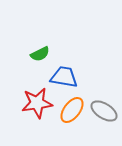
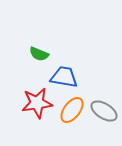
green semicircle: moved 1 px left; rotated 48 degrees clockwise
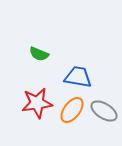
blue trapezoid: moved 14 px right
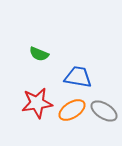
orange ellipse: rotated 20 degrees clockwise
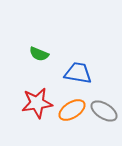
blue trapezoid: moved 4 px up
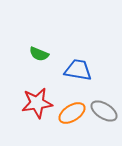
blue trapezoid: moved 3 px up
orange ellipse: moved 3 px down
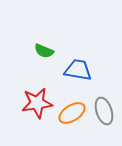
green semicircle: moved 5 px right, 3 px up
gray ellipse: rotated 40 degrees clockwise
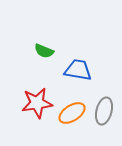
gray ellipse: rotated 32 degrees clockwise
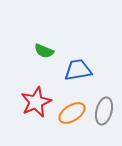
blue trapezoid: rotated 20 degrees counterclockwise
red star: moved 1 px left, 1 px up; rotated 16 degrees counterclockwise
